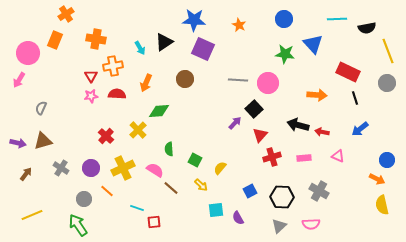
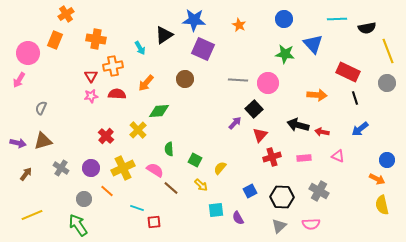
black triangle at (164, 42): moved 7 px up
orange arrow at (146, 83): rotated 18 degrees clockwise
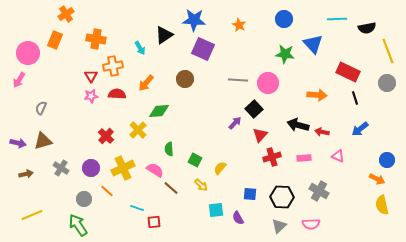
brown arrow at (26, 174): rotated 40 degrees clockwise
blue square at (250, 191): moved 3 px down; rotated 32 degrees clockwise
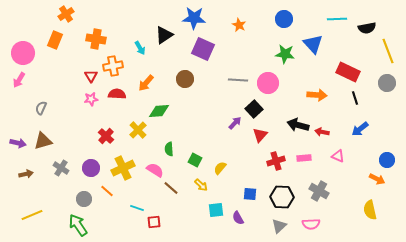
blue star at (194, 20): moved 2 px up
pink circle at (28, 53): moved 5 px left
pink star at (91, 96): moved 3 px down
red cross at (272, 157): moved 4 px right, 4 px down
yellow semicircle at (382, 205): moved 12 px left, 5 px down
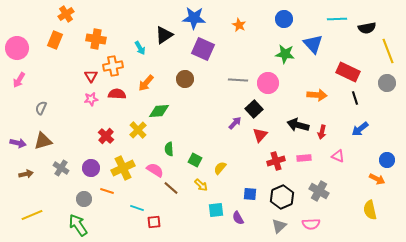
pink circle at (23, 53): moved 6 px left, 5 px up
red arrow at (322, 132): rotated 88 degrees counterclockwise
orange line at (107, 191): rotated 24 degrees counterclockwise
black hexagon at (282, 197): rotated 25 degrees counterclockwise
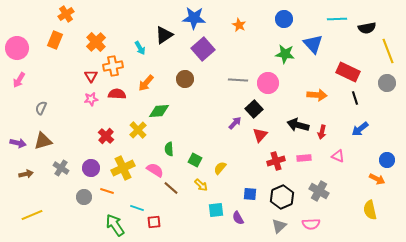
orange cross at (96, 39): moved 3 px down; rotated 36 degrees clockwise
purple square at (203, 49): rotated 25 degrees clockwise
gray circle at (84, 199): moved 2 px up
green arrow at (78, 225): moved 37 px right
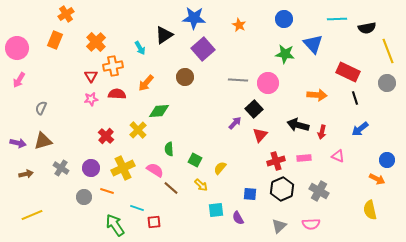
brown circle at (185, 79): moved 2 px up
black hexagon at (282, 197): moved 8 px up
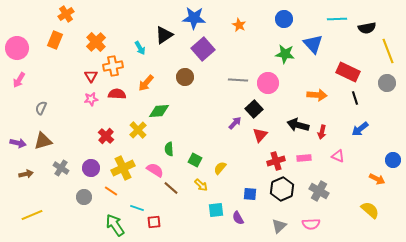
blue circle at (387, 160): moved 6 px right
orange line at (107, 191): moved 4 px right; rotated 16 degrees clockwise
yellow semicircle at (370, 210): rotated 144 degrees clockwise
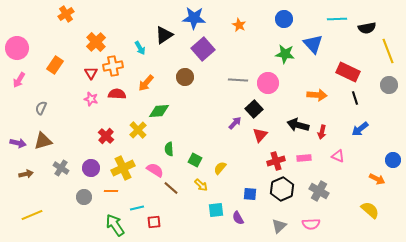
orange rectangle at (55, 40): moved 25 px down; rotated 12 degrees clockwise
red triangle at (91, 76): moved 3 px up
gray circle at (387, 83): moved 2 px right, 2 px down
pink star at (91, 99): rotated 24 degrees clockwise
orange line at (111, 191): rotated 32 degrees counterclockwise
cyan line at (137, 208): rotated 32 degrees counterclockwise
